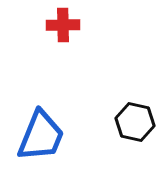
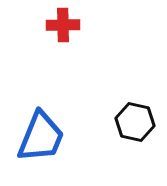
blue trapezoid: moved 1 px down
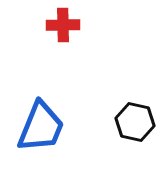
blue trapezoid: moved 10 px up
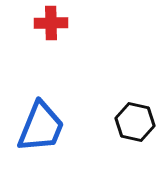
red cross: moved 12 px left, 2 px up
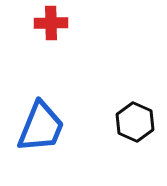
black hexagon: rotated 12 degrees clockwise
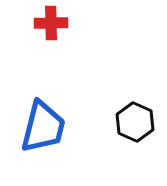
blue trapezoid: moved 2 px right; rotated 8 degrees counterclockwise
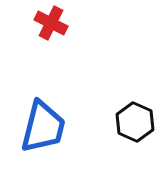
red cross: rotated 28 degrees clockwise
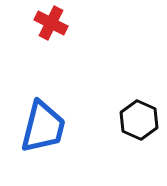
black hexagon: moved 4 px right, 2 px up
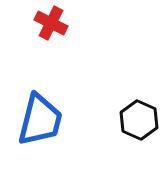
blue trapezoid: moved 3 px left, 7 px up
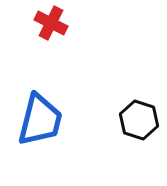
black hexagon: rotated 6 degrees counterclockwise
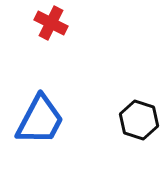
blue trapezoid: rotated 14 degrees clockwise
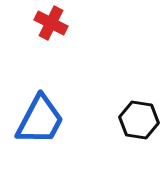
black hexagon: rotated 9 degrees counterclockwise
